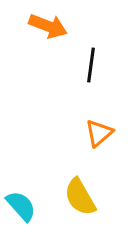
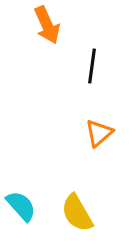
orange arrow: moved 1 px left, 1 px up; rotated 45 degrees clockwise
black line: moved 1 px right, 1 px down
yellow semicircle: moved 3 px left, 16 px down
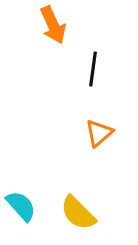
orange arrow: moved 6 px right
black line: moved 1 px right, 3 px down
yellow semicircle: moved 1 px right; rotated 15 degrees counterclockwise
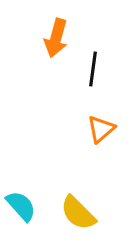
orange arrow: moved 3 px right, 13 px down; rotated 39 degrees clockwise
orange triangle: moved 2 px right, 4 px up
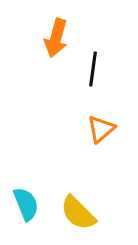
cyan semicircle: moved 5 px right, 2 px up; rotated 20 degrees clockwise
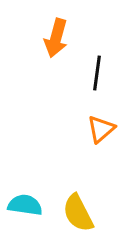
black line: moved 4 px right, 4 px down
cyan semicircle: moved 1 px left, 1 px down; rotated 60 degrees counterclockwise
yellow semicircle: rotated 18 degrees clockwise
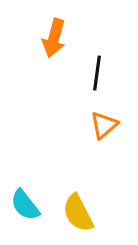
orange arrow: moved 2 px left
orange triangle: moved 3 px right, 4 px up
cyan semicircle: rotated 136 degrees counterclockwise
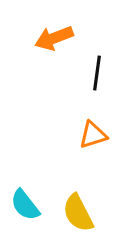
orange arrow: rotated 54 degrees clockwise
orange triangle: moved 11 px left, 10 px down; rotated 24 degrees clockwise
